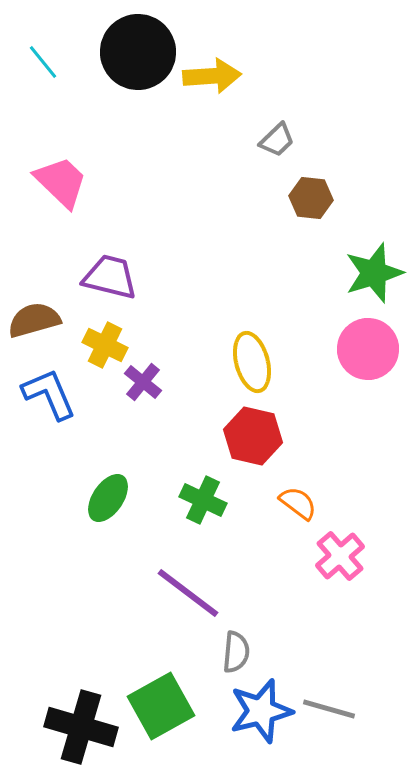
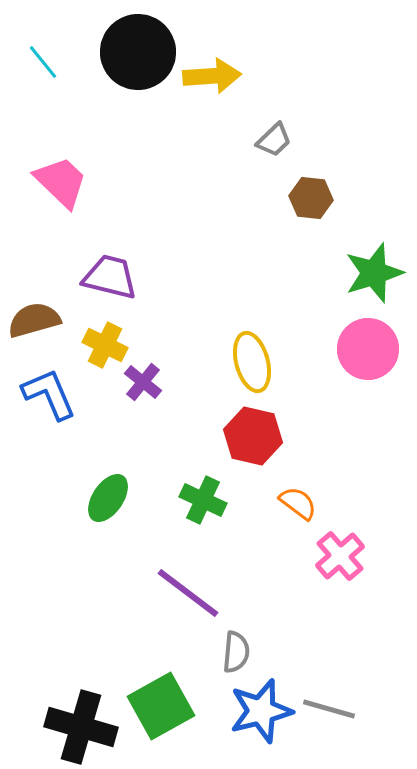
gray trapezoid: moved 3 px left
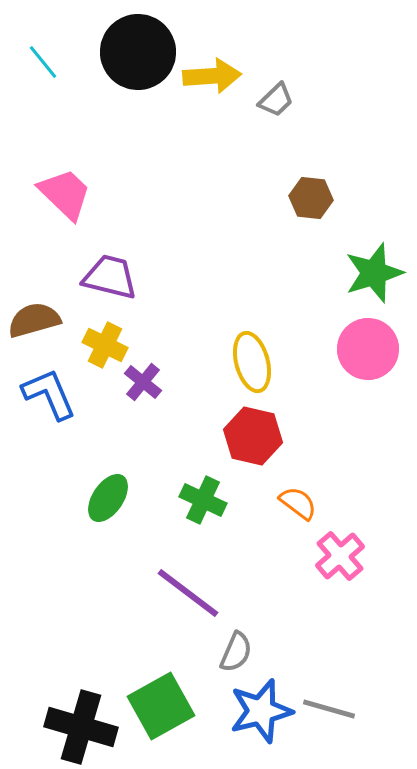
gray trapezoid: moved 2 px right, 40 px up
pink trapezoid: moved 4 px right, 12 px down
gray semicircle: rotated 18 degrees clockwise
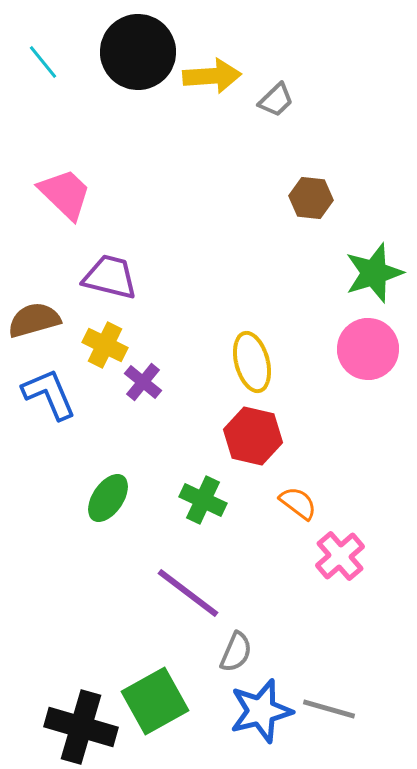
green square: moved 6 px left, 5 px up
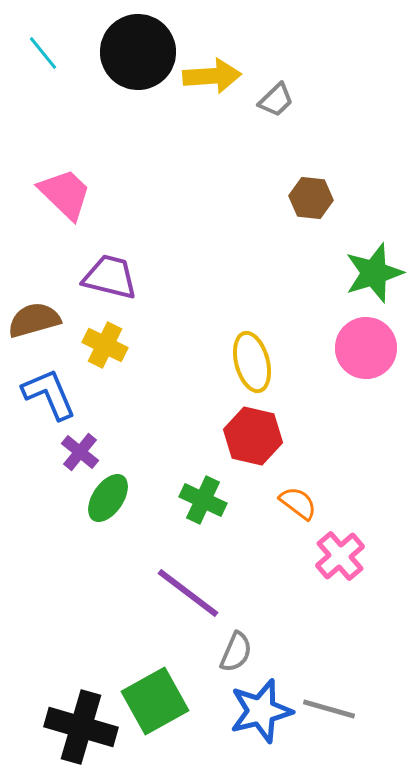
cyan line: moved 9 px up
pink circle: moved 2 px left, 1 px up
purple cross: moved 63 px left, 70 px down
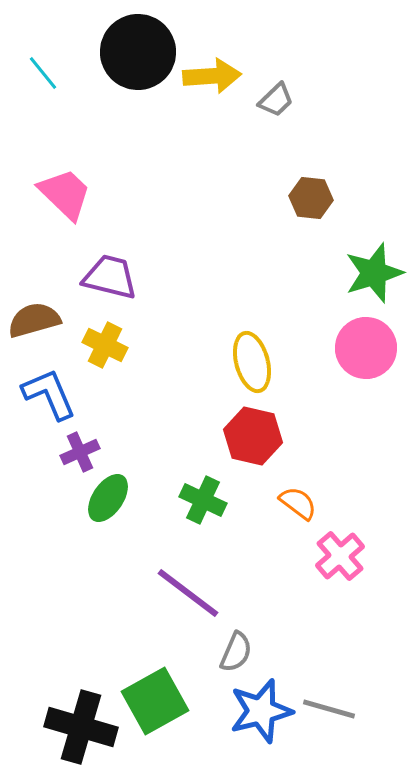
cyan line: moved 20 px down
purple cross: rotated 27 degrees clockwise
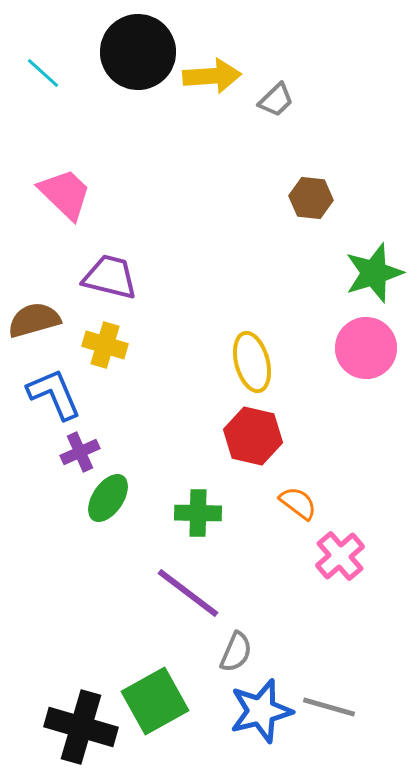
cyan line: rotated 9 degrees counterclockwise
yellow cross: rotated 9 degrees counterclockwise
blue L-shape: moved 5 px right
green cross: moved 5 px left, 13 px down; rotated 24 degrees counterclockwise
gray line: moved 2 px up
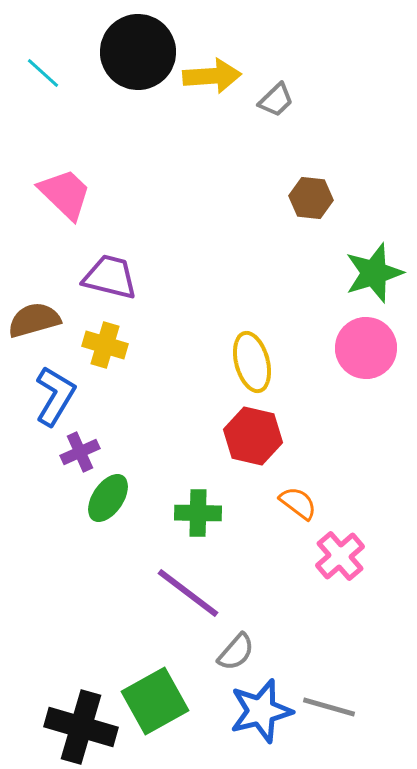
blue L-shape: moved 1 px right, 2 px down; rotated 54 degrees clockwise
gray semicircle: rotated 18 degrees clockwise
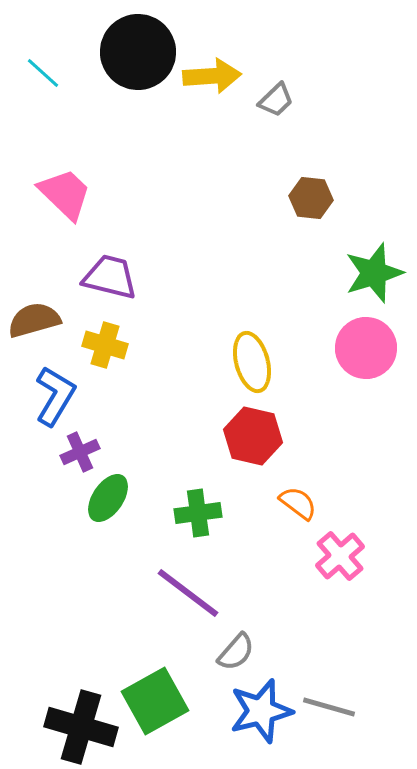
green cross: rotated 9 degrees counterclockwise
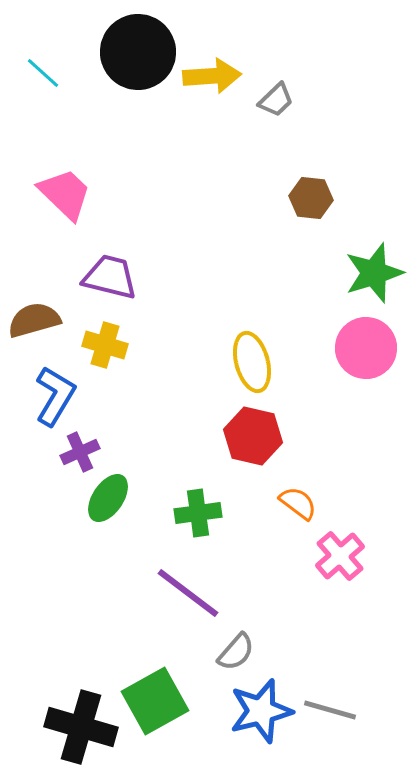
gray line: moved 1 px right, 3 px down
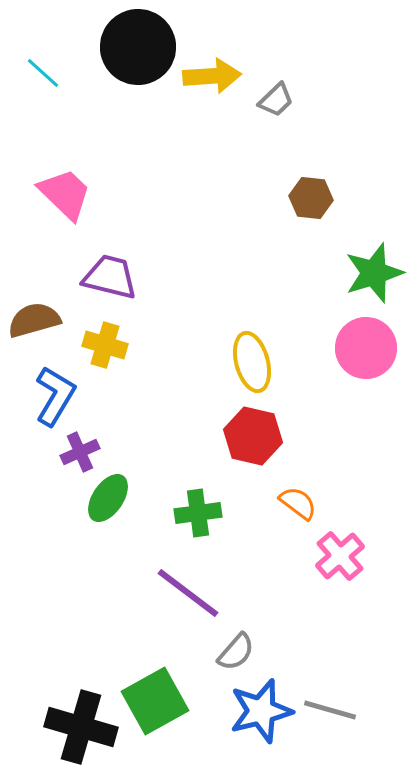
black circle: moved 5 px up
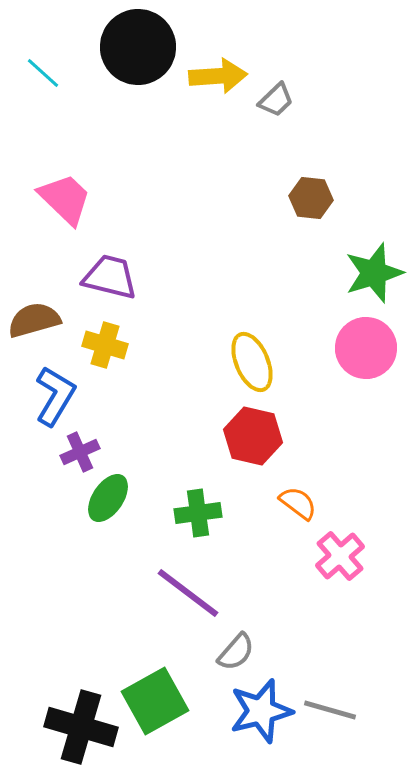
yellow arrow: moved 6 px right
pink trapezoid: moved 5 px down
yellow ellipse: rotated 8 degrees counterclockwise
